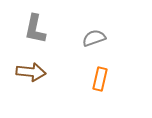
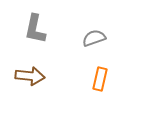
brown arrow: moved 1 px left, 4 px down
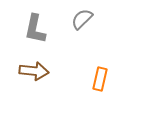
gray semicircle: moved 12 px left, 19 px up; rotated 25 degrees counterclockwise
brown arrow: moved 4 px right, 5 px up
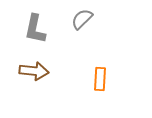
orange rectangle: rotated 10 degrees counterclockwise
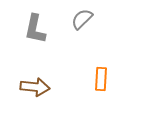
brown arrow: moved 1 px right, 16 px down
orange rectangle: moved 1 px right
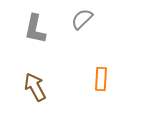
brown arrow: rotated 124 degrees counterclockwise
